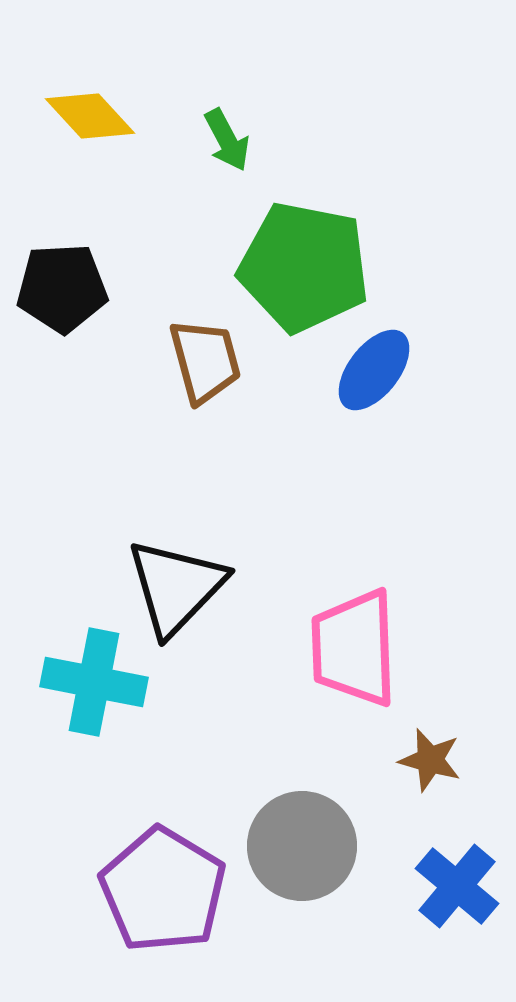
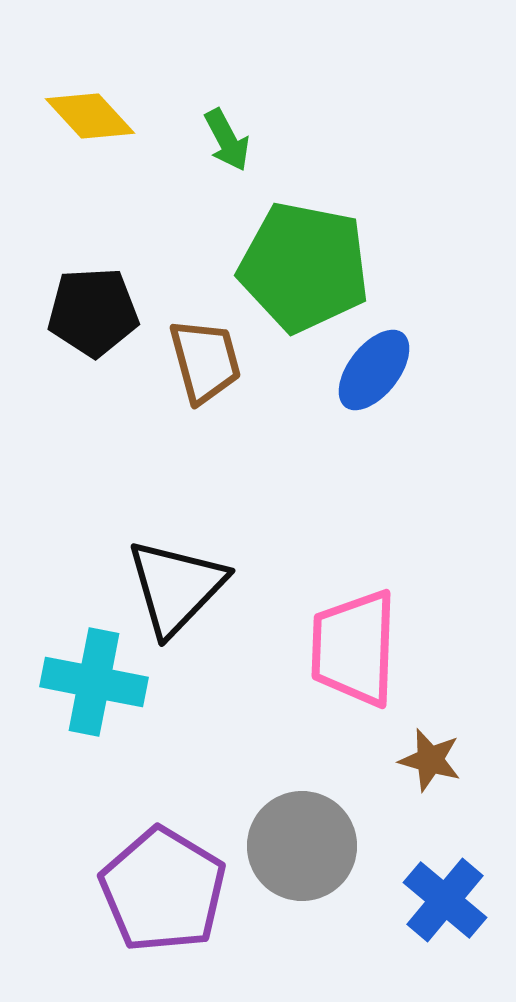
black pentagon: moved 31 px right, 24 px down
pink trapezoid: rotated 4 degrees clockwise
blue cross: moved 12 px left, 14 px down
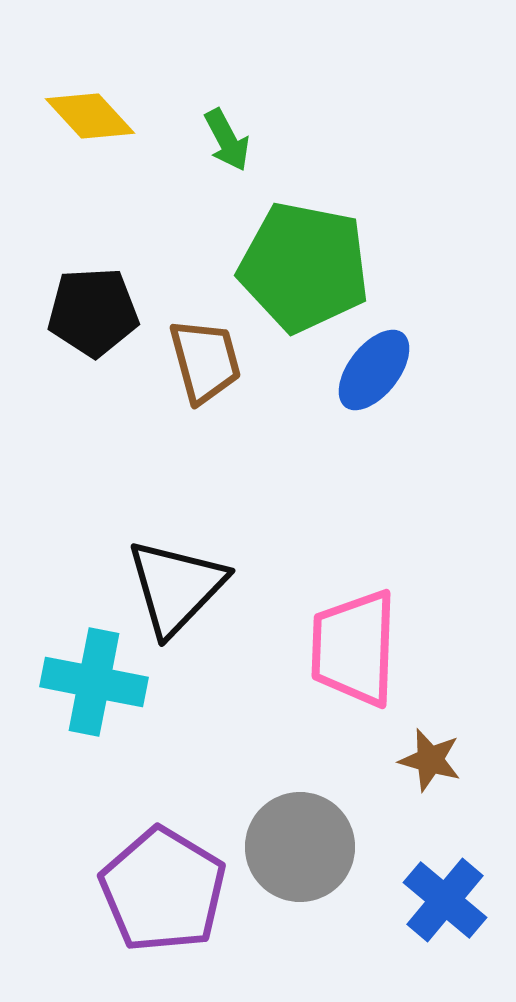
gray circle: moved 2 px left, 1 px down
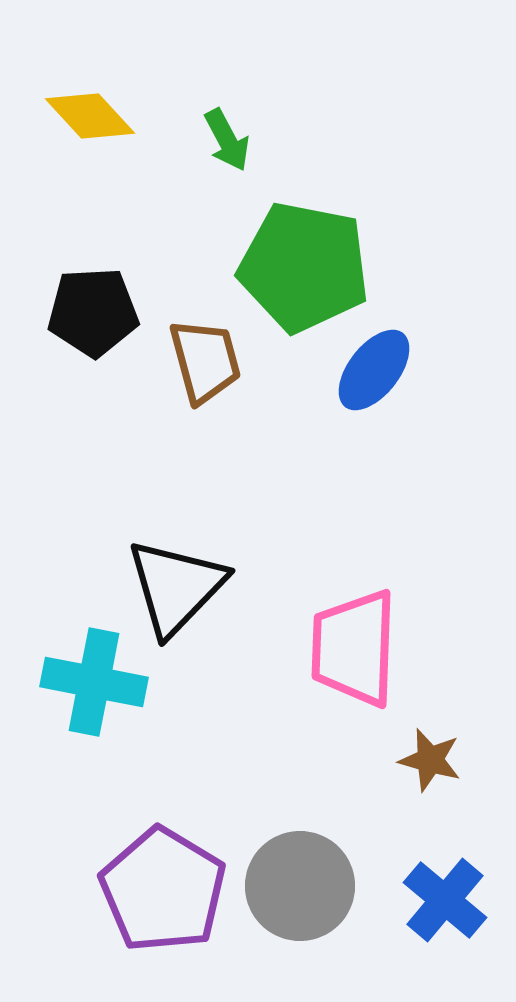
gray circle: moved 39 px down
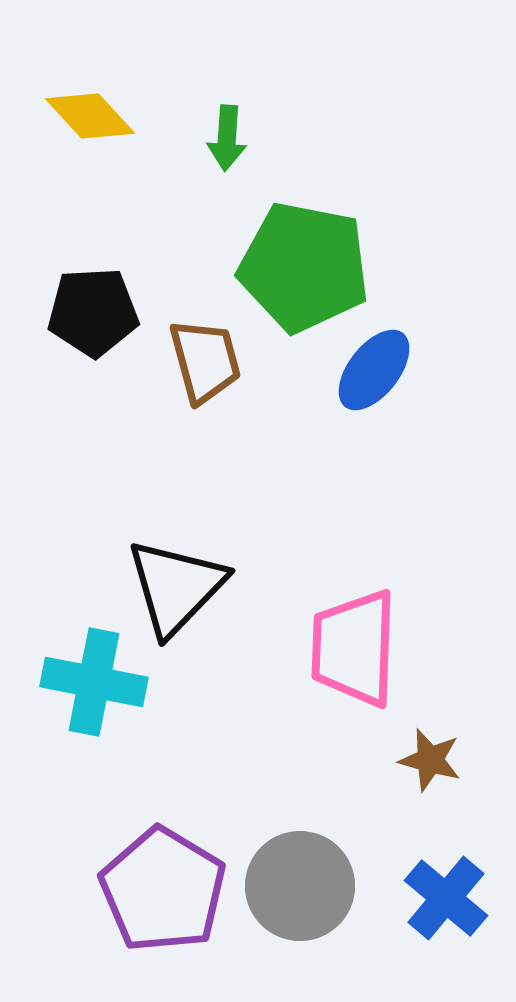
green arrow: moved 2 px up; rotated 32 degrees clockwise
blue cross: moved 1 px right, 2 px up
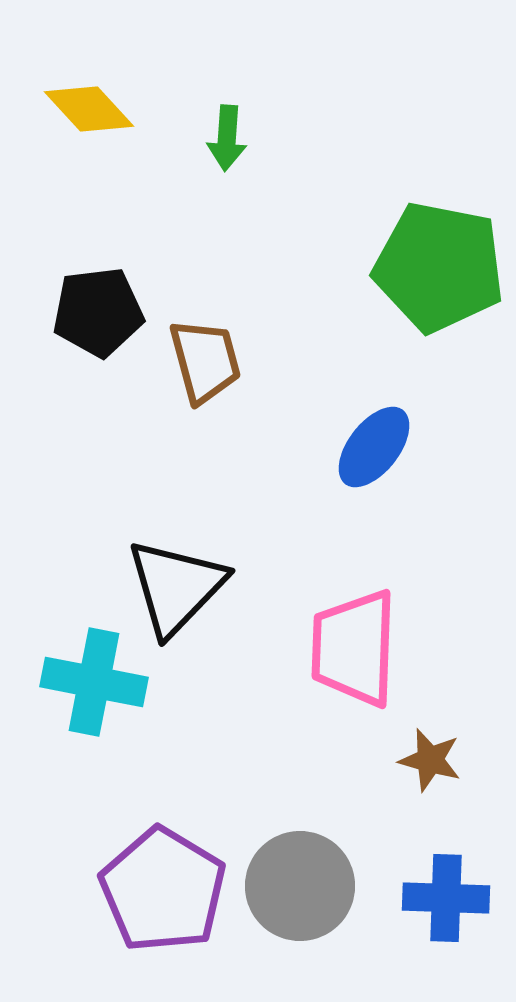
yellow diamond: moved 1 px left, 7 px up
green pentagon: moved 135 px right
black pentagon: moved 5 px right; rotated 4 degrees counterclockwise
blue ellipse: moved 77 px down
blue cross: rotated 38 degrees counterclockwise
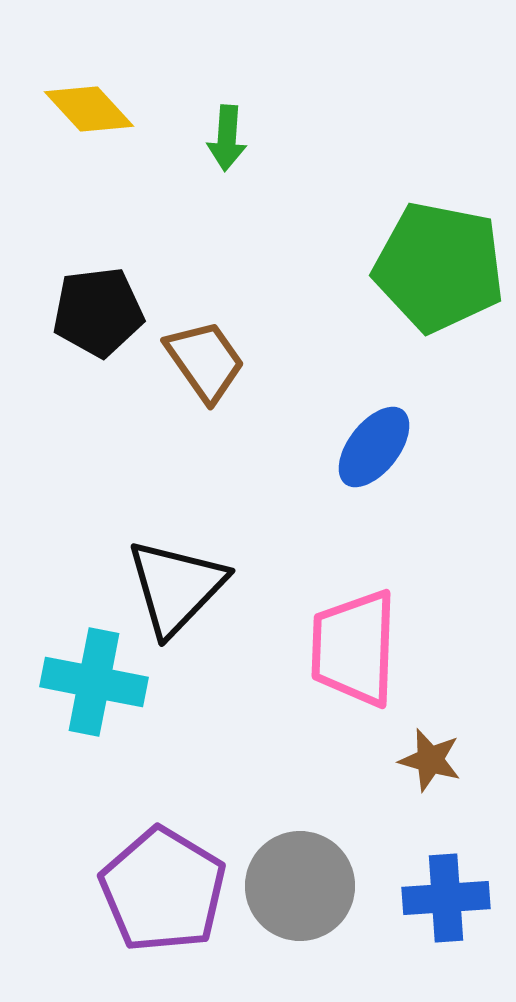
brown trapezoid: rotated 20 degrees counterclockwise
blue cross: rotated 6 degrees counterclockwise
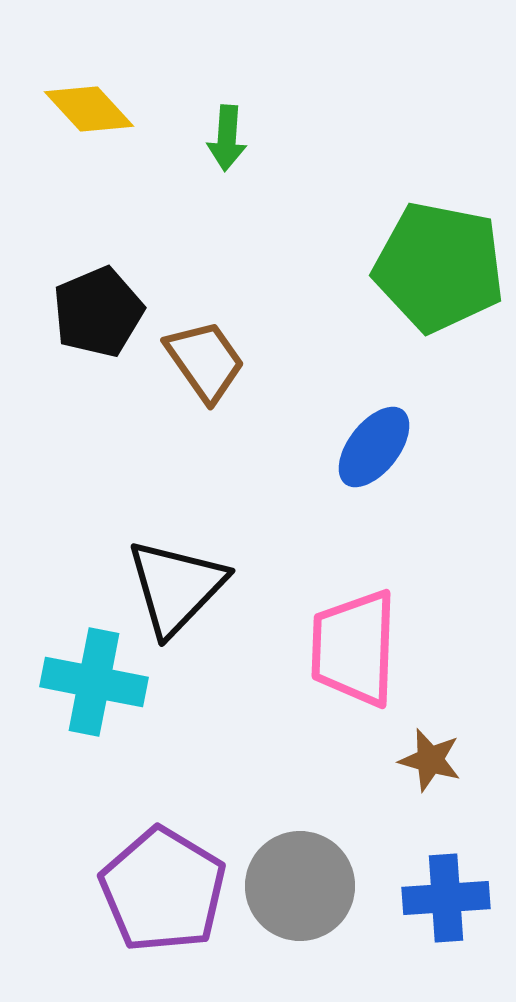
black pentagon: rotated 16 degrees counterclockwise
